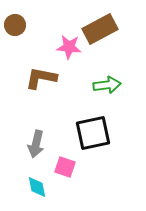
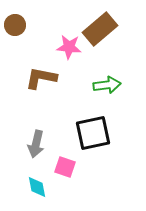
brown rectangle: rotated 12 degrees counterclockwise
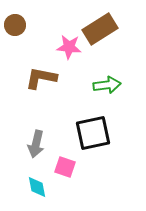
brown rectangle: rotated 8 degrees clockwise
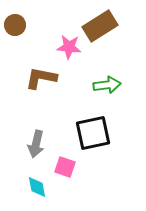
brown rectangle: moved 3 px up
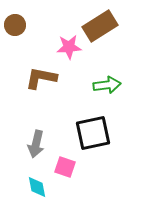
pink star: rotated 10 degrees counterclockwise
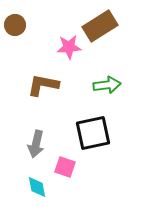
brown L-shape: moved 2 px right, 7 px down
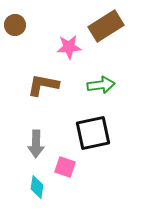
brown rectangle: moved 6 px right
green arrow: moved 6 px left
gray arrow: rotated 12 degrees counterclockwise
cyan diamond: rotated 20 degrees clockwise
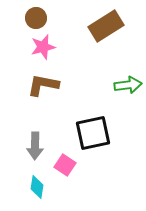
brown circle: moved 21 px right, 7 px up
pink star: moved 26 px left; rotated 10 degrees counterclockwise
green arrow: moved 27 px right
gray arrow: moved 1 px left, 2 px down
pink square: moved 2 px up; rotated 15 degrees clockwise
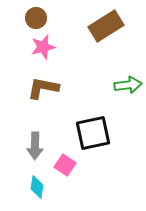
brown L-shape: moved 3 px down
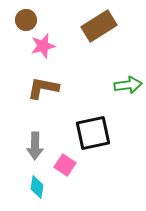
brown circle: moved 10 px left, 2 px down
brown rectangle: moved 7 px left
pink star: moved 1 px up
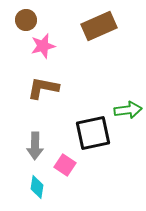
brown rectangle: rotated 8 degrees clockwise
green arrow: moved 25 px down
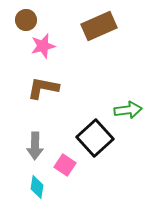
black square: moved 2 px right, 5 px down; rotated 30 degrees counterclockwise
